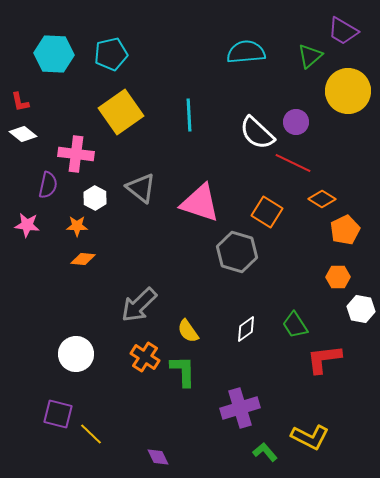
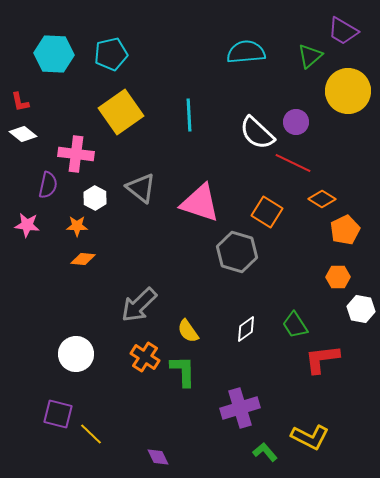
red L-shape at (324, 359): moved 2 px left
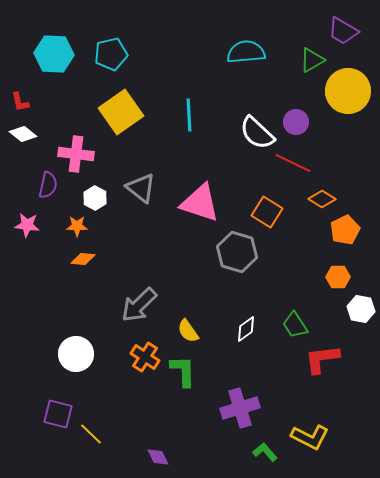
green triangle at (310, 56): moved 2 px right, 4 px down; rotated 12 degrees clockwise
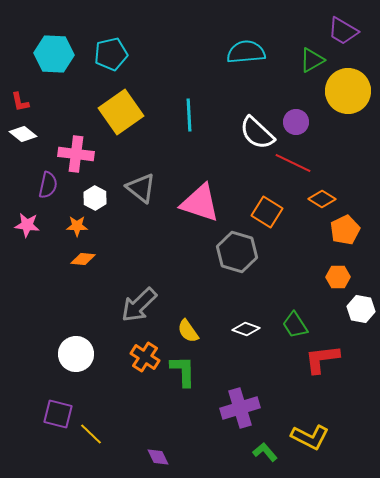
white diamond at (246, 329): rotated 56 degrees clockwise
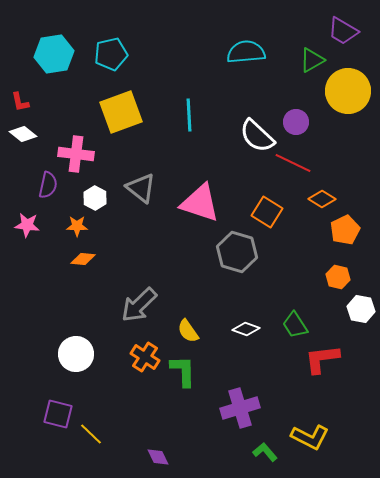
cyan hexagon at (54, 54): rotated 12 degrees counterclockwise
yellow square at (121, 112): rotated 15 degrees clockwise
white semicircle at (257, 133): moved 3 px down
orange hexagon at (338, 277): rotated 15 degrees clockwise
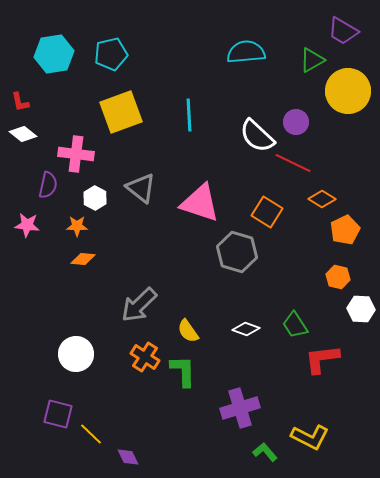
white hexagon at (361, 309): rotated 8 degrees counterclockwise
purple diamond at (158, 457): moved 30 px left
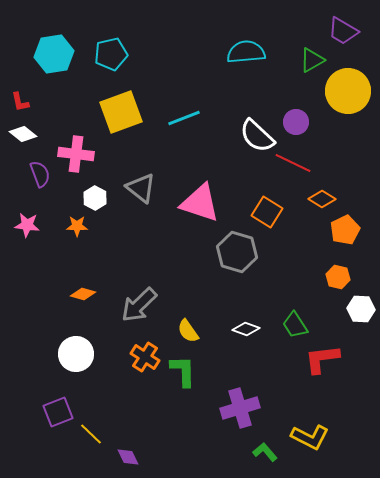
cyan line at (189, 115): moved 5 px left, 3 px down; rotated 72 degrees clockwise
purple semicircle at (48, 185): moved 8 px left, 11 px up; rotated 32 degrees counterclockwise
orange diamond at (83, 259): moved 35 px down; rotated 10 degrees clockwise
purple square at (58, 414): moved 2 px up; rotated 36 degrees counterclockwise
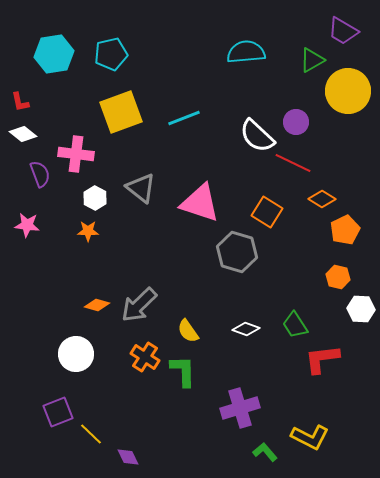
orange star at (77, 226): moved 11 px right, 5 px down
orange diamond at (83, 294): moved 14 px right, 11 px down
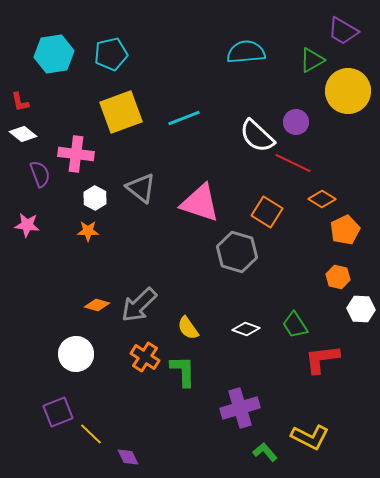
yellow semicircle at (188, 331): moved 3 px up
